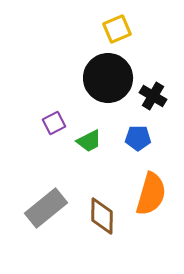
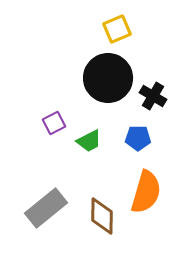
orange semicircle: moved 5 px left, 2 px up
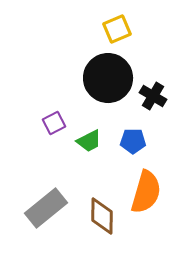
blue pentagon: moved 5 px left, 3 px down
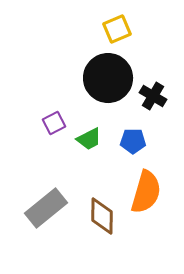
green trapezoid: moved 2 px up
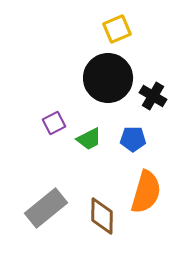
blue pentagon: moved 2 px up
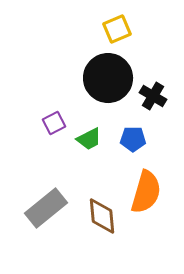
brown diamond: rotated 6 degrees counterclockwise
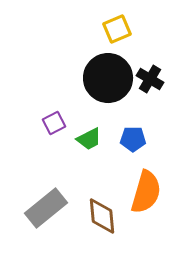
black cross: moved 3 px left, 17 px up
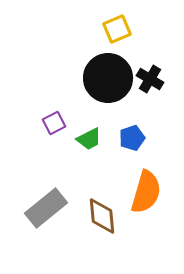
blue pentagon: moved 1 px left, 1 px up; rotated 20 degrees counterclockwise
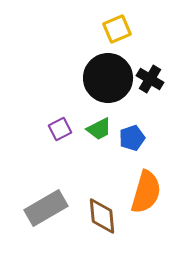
purple square: moved 6 px right, 6 px down
green trapezoid: moved 10 px right, 10 px up
gray rectangle: rotated 9 degrees clockwise
